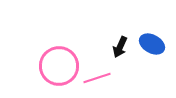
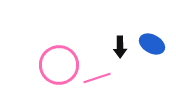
black arrow: rotated 25 degrees counterclockwise
pink circle: moved 1 px up
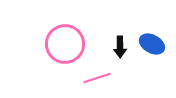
pink circle: moved 6 px right, 21 px up
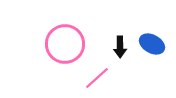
pink line: rotated 24 degrees counterclockwise
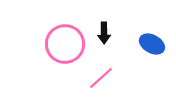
black arrow: moved 16 px left, 14 px up
pink line: moved 4 px right
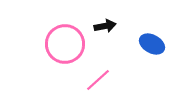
black arrow: moved 1 px right, 7 px up; rotated 100 degrees counterclockwise
pink line: moved 3 px left, 2 px down
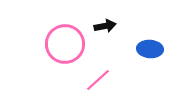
blue ellipse: moved 2 px left, 5 px down; rotated 25 degrees counterclockwise
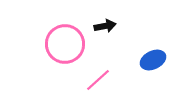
blue ellipse: moved 3 px right, 11 px down; rotated 30 degrees counterclockwise
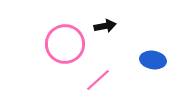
blue ellipse: rotated 35 degrees clockwise
